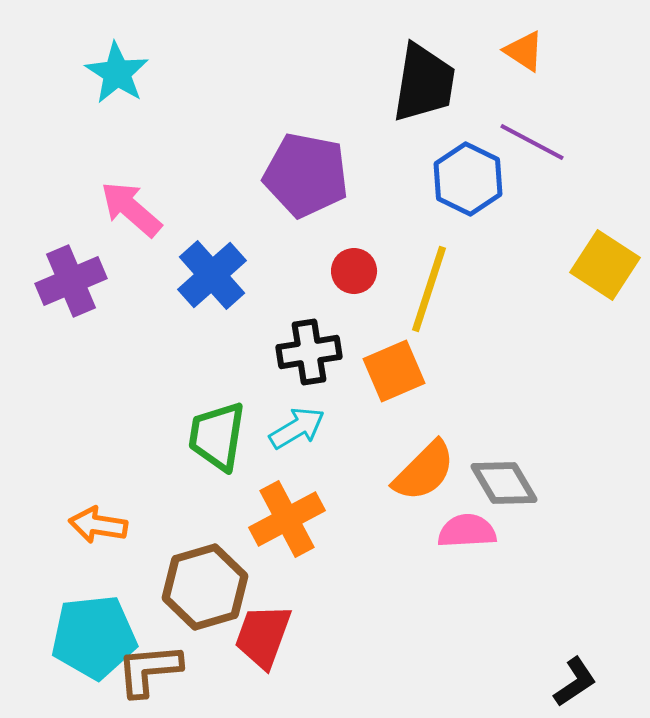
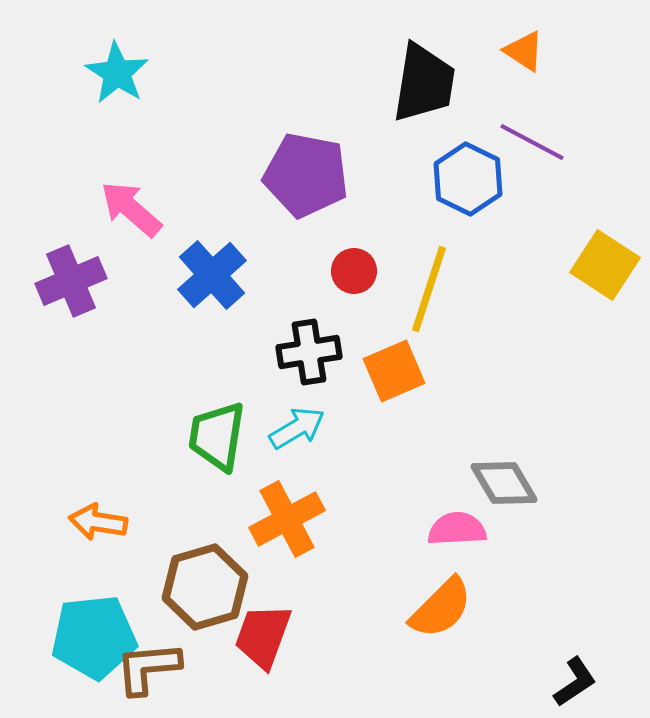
orange semicircle: moved 17 px right, 137 px down
orange arrow: moved 3 px up
pink semicircle: moved 10 px left, 2 px up
brown L-shape: moved 1 px left, 2 px up
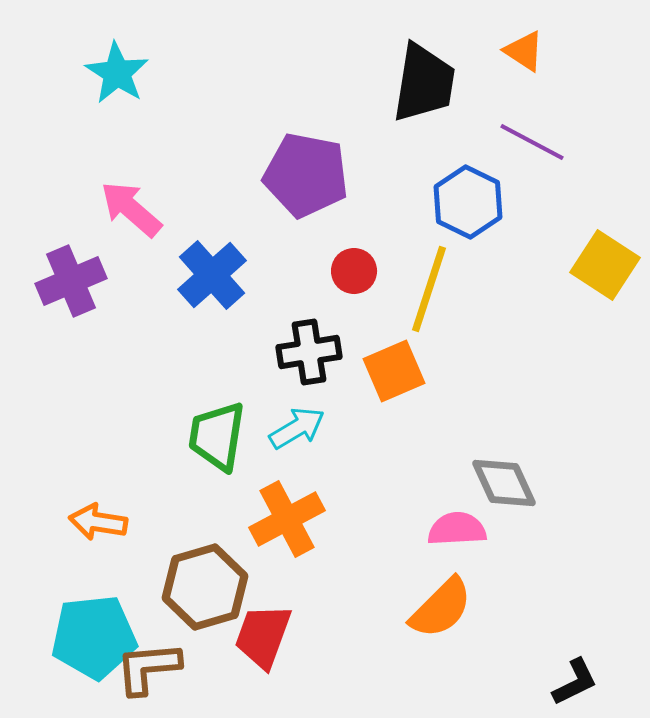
blue hexagon: moved 23 px down
gray diamond: rotated 6 degrees clockwise
black L-shape: rotated 8 degrees clockwise
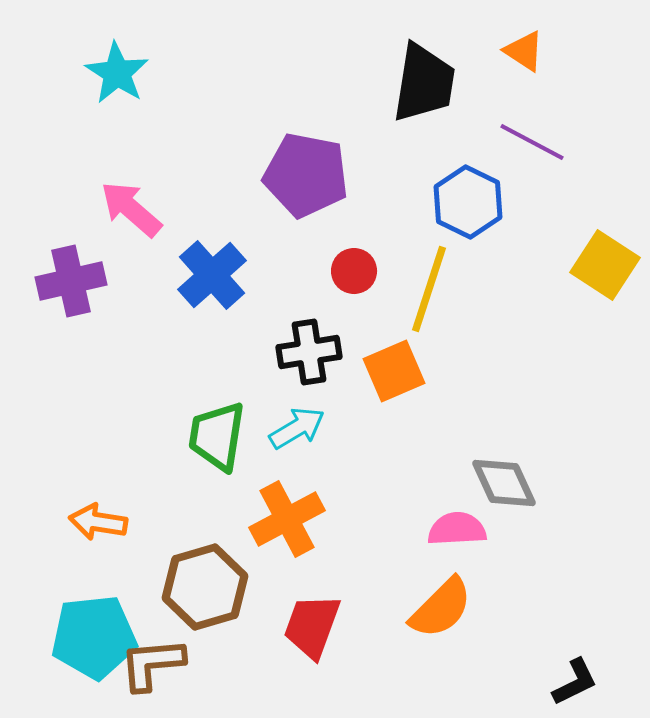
purple cross: rotated 10 degrees clockwise
red trapezoid: moved 49 px right, 10 px up
brown L-shape: moved 4 px right, 4 px up
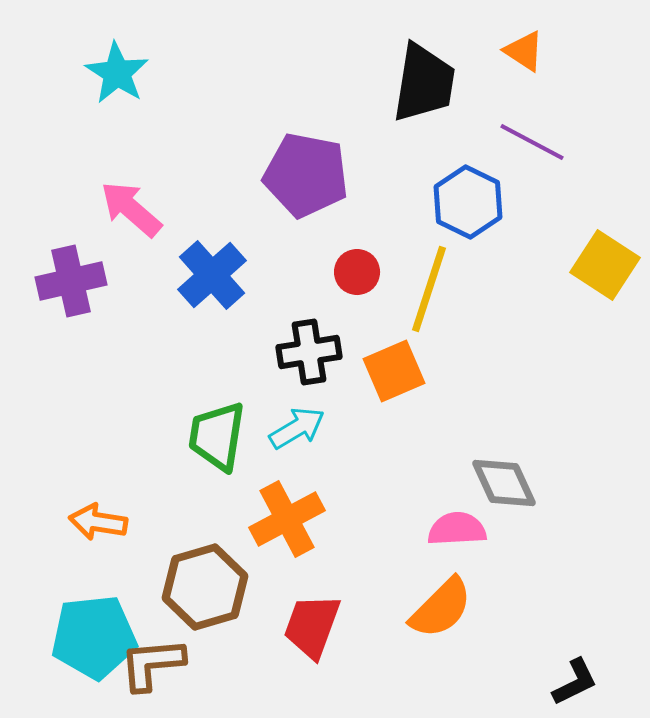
red circle: moved 3 px right, 1 px down
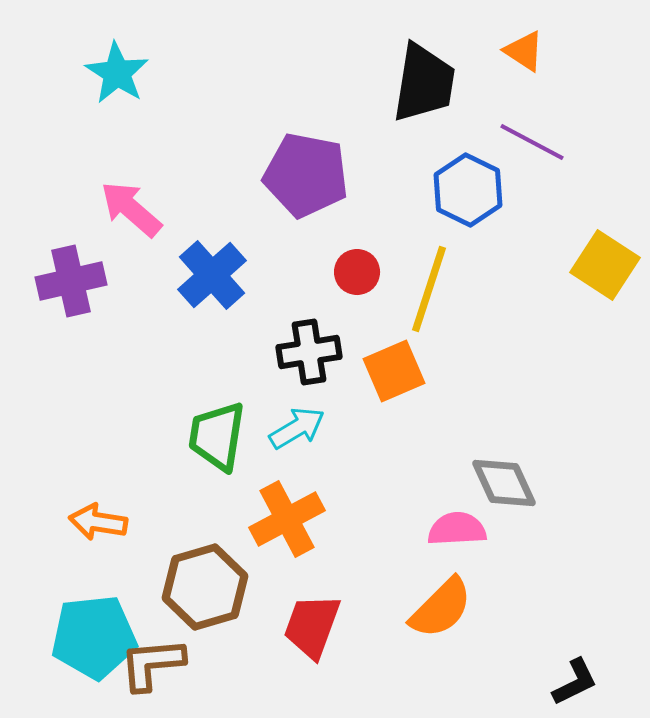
blue hexagon: moved 12 px up
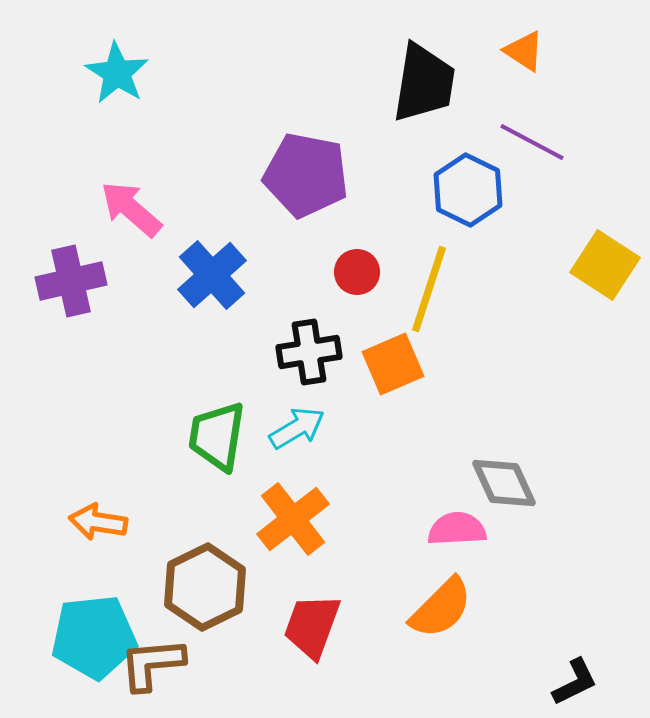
orange square: moved 1 px left, 7 px up
orange cross: moved 6 px right; rotated 10 degrees counterclockwise
brown hexagon: rotated 10 degrees counterclockwise
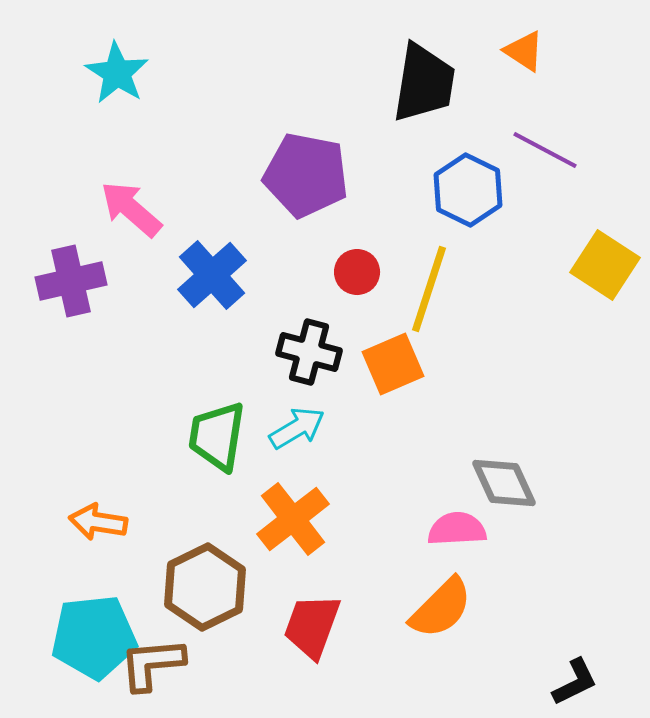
purple line: moved 13 px right, 8 px down
black cross: rotated 24 degrees clockwise
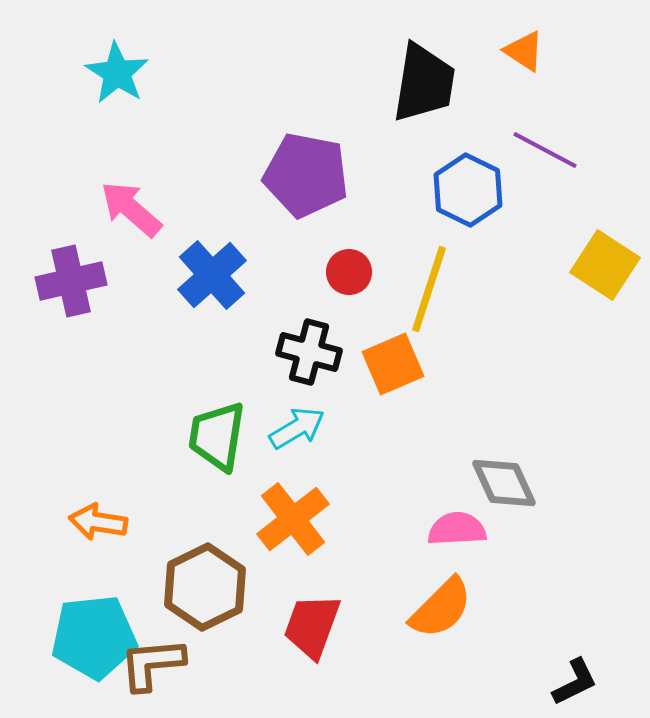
red circle: moved 8 px left
